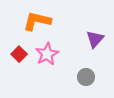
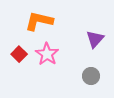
orange L-shape: moved 2 px right
pink star: rotated 10 degrees counterclockwise
gray circle: moved 5 px right, 1 px up
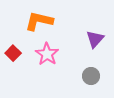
red square: moved 6 px left, 1 px up
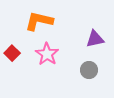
purple triangle: rotated 36 degrees clockwise
red square: moved 1 px left
gray circle: moved 2 px left, 6 px up
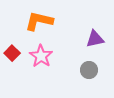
pink star: moved 6 px left, 2 px down
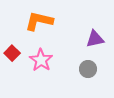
pink star: moved 4 px down
gray circle: moved 1 px left, 1 px up
